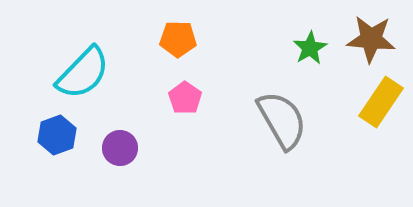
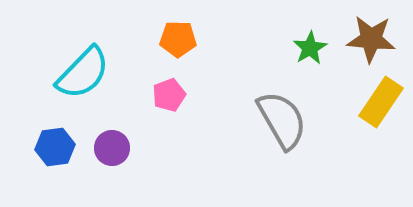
pink pentagon: moved 16 px left, 3 px up; rotated 16 degrees clockwise
blue hexagon: moved 2 px left, 12 px down; rotated 12 degrees clockwise
purple circle: moved 8 px left
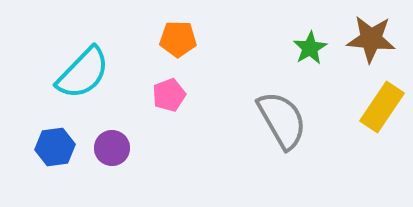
yellow rectangle: moved 1 px right, 5 px down
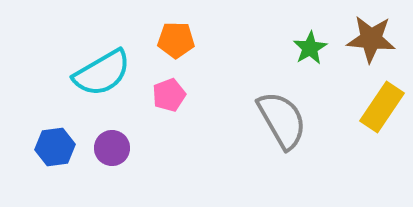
orange pentagon: moved 2 px left, 1 px down
cyan semicircle: moved 19 px right; rotated 16 degrees clockwise
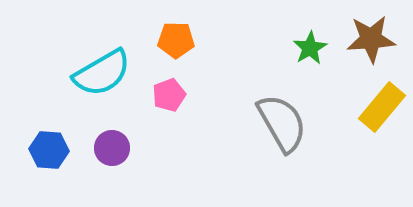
brown star: rotated 9 degrees counterclockwise
yellow rectangle: rotated 6 degrees clockwise
gray semicircle: moved 3 px down
blue hexagon: moved 6 px left, 3 px down; rotated 12 degrees clockwise
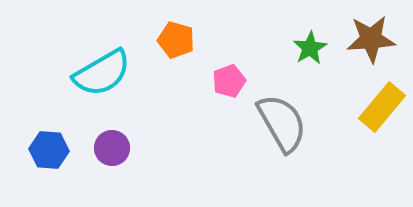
orange pentagon: rotated 15 degrees clockwise
pink pentagon: moved 60 px right, 14 px up
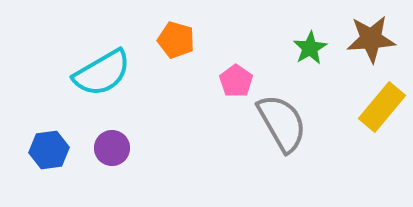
pink pentagon: moved 7 px right; rotated 16 degrees counterclockwise
blue hexagon: rotated 12 degrees counterclockwise
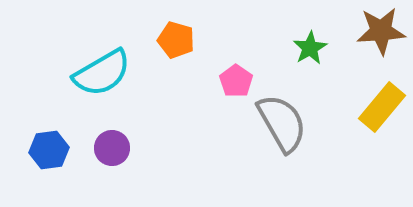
brown star: moved 10 px right, 8 px up
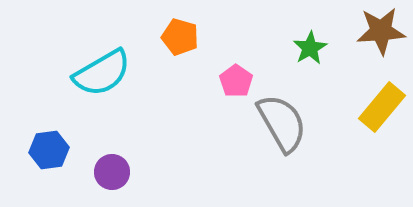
orange pentagon: moved 4 px right, 3 px up
purple circle: moved 24 px down
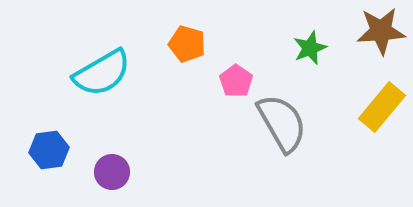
orange pentagon: moved 7 px right, 7 px down
green star: rotated 8 degrees clockwise
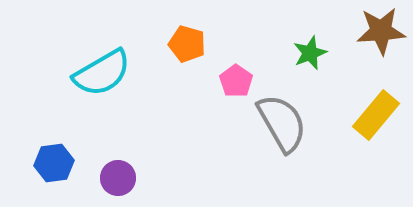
green star: moved 5 px down
yellow rectangle: moved 6 px left, 8 px down
blue hexagon: moved 5 px right, 13 px down
purple circle: moved 6 px right, 6 px down
